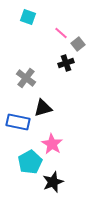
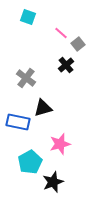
black cross: moved 2 px down; rotated 21 degrees counterclockwise
pink star: moved 8 px right; rotated 25 degrees clockwise
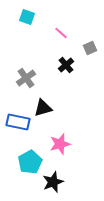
cyan square: moved 1 px left
gray square: moved 12 px right, 4 px down; rotated 16 degrees clockwise
gray cross: rotated 18 degrees clockwise
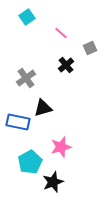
cyan square: rotated 35 degrees clockwise
pink star: moved 1 px right, 3 px down
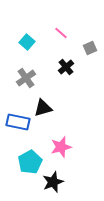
cyan square: moved 25 px down; rotated 14 degrees counterclockwise
black cross: moved 2 px down
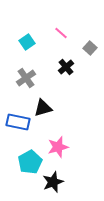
cyan square: rotated 14 degrees clockwise
gray square: rotated 24 degrees counterclockwise
pink star: moved 3 px left
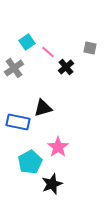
pink line: moved 13 px left, 19 px down
gray square: rotated 32 degrees counterclockwise
gray cross: moved 12 px left, 10 px up
pink star: rotated 20 degrees counterclockwise
black star: moved 1 px left, 2 px down
